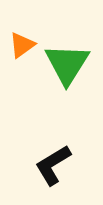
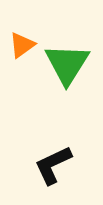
black L-shape: rotated 6 degrees clockwise
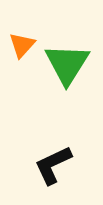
orange triangle: rotated 12 degrees counterclockwise
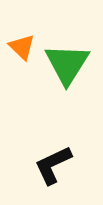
orange triangle: moved 2 px down; rotated 28 degrees counterclockwise
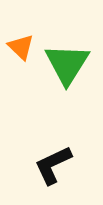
orange triangle: moved 1 px left
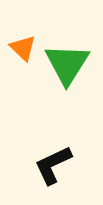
orange triangle: moved 2 px right, 1 px down
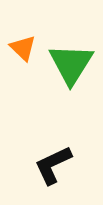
green triangle: moved 4 px right
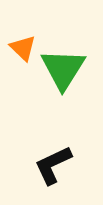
green triangle: moved 8 px left, 5 px down
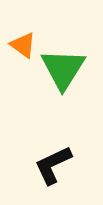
orange triangle: moved 3 px up; rotated 8 degrees counterclockwise
